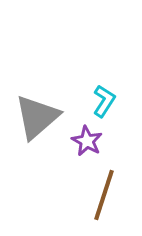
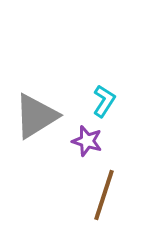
gray triangle: moved 1 px left, 1 px up; rotated 9 degrees clockwise
purple star: rotated 12 degrees counterclockwise
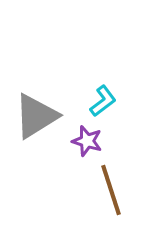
cyan L-shape: moved 1 px left; rotated 20 degrees clockwise
brown line: moved 7 px right, 5 px up; rotated 36 degrees counterclockwise
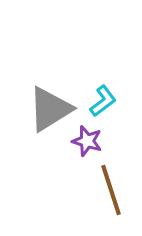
gray triangle: moved 14 px right, 7 px up
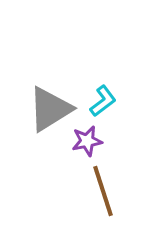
purple star: rotated 28 degrees counterclockwise
brown line: moved 8 px left, 1 px down
